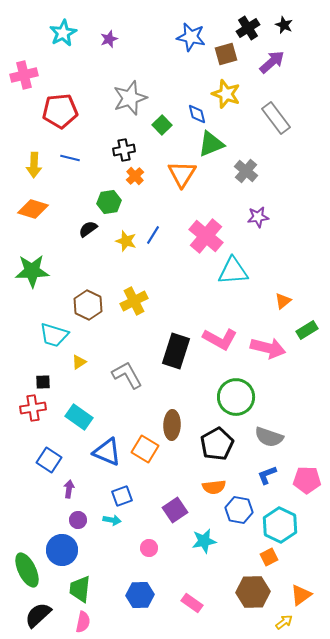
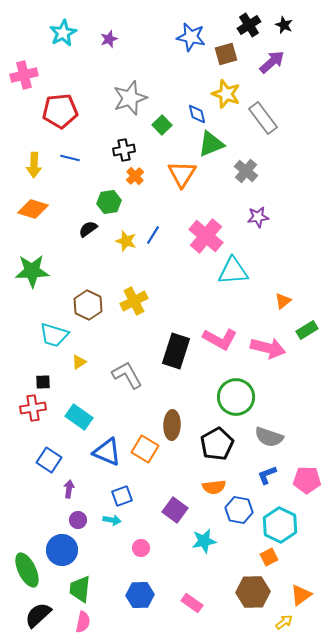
black cross at (248, 28): moved 1 px right, 3 px up
gray rectangle at (276, 118): moved 13 px left
purple square at (175, 510): rotated 20 degrees counterclockwise
pink circle at (149, 548): moved 8 px left
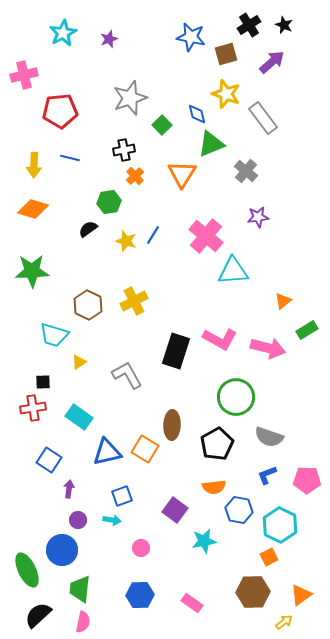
blue triangle at (107, 452): rotated 36 degrees counterclockwise
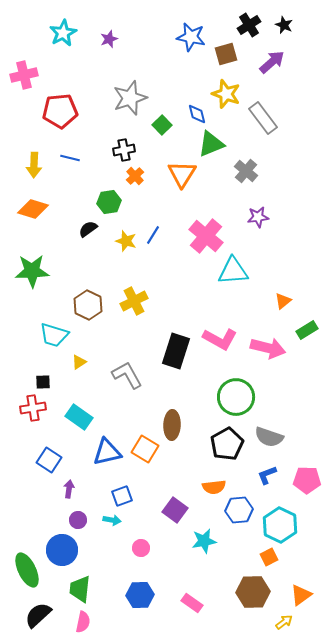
black pentagon at (217, 444): moved 10 px right
blue hexagon at (239, 510): rotated 16 degrees counterclockwise
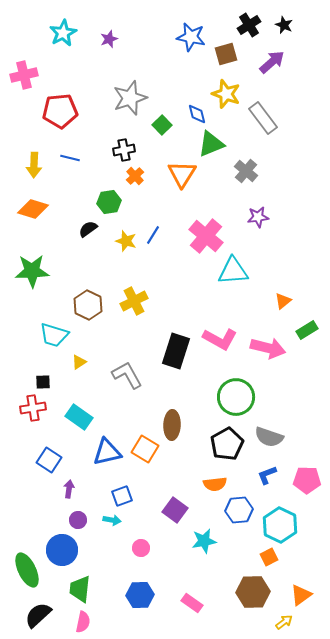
orange semicircle at (214, 487): moved 1 px right, 3 px up
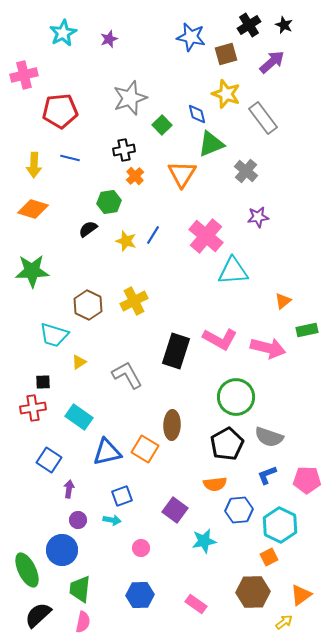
green rectangle at (307, 330): rotated 20 degrees clockwise
pink rectangle at (192, 603): moved 4 px right, 1 px down
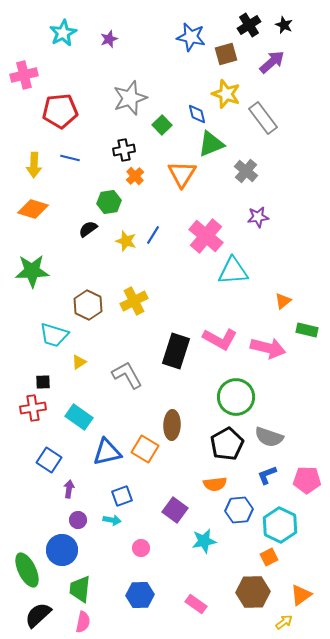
green rectangle at (307, 330): rotated 25 degrees clockwise
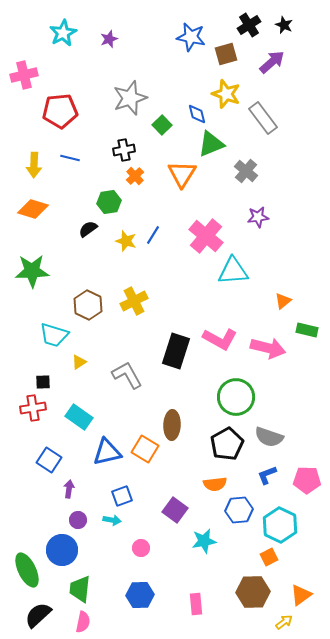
pink rectangle at (196, 604): rotated 50 degrees clockwise
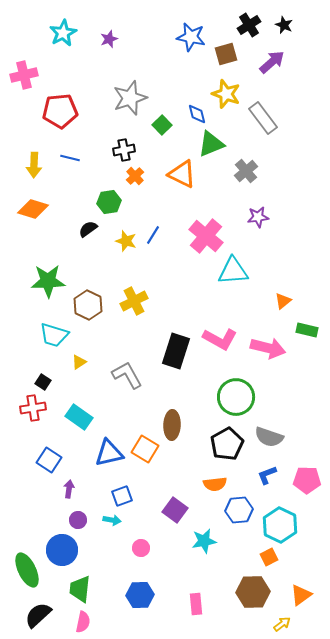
gray cross at (246, 171): rotated 10 degrees clockwise
orange triangle at (182, 174): rotated 36 degrees counterclockwise
green star at (32, 271): moved 16 px right, 10 px down
black square at (43, 382): rotated 35 degrees clockwise
blue triangle at (107, 452): moved 2 px right, 1 px down
yellow arrow at (284, 622): moved 2 px left, 2 px down
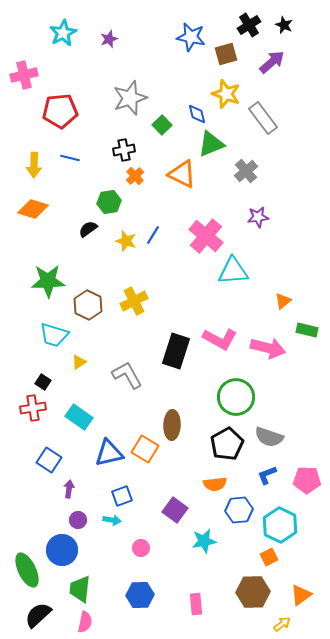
pink semicircle at (83, 622): moved 2 px right
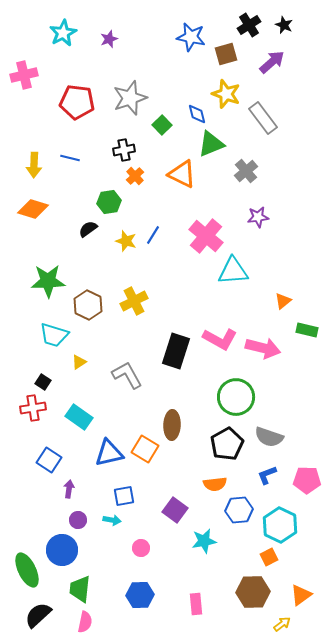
red pentagon at (60, 111): moved 17 px right, 9 px up; rotated 12 degrees clockwise
pink arrow at (268, 348): moved 5 px left
blue square at (122, 496): moved 2 px right; rotated 10 degrees clockwise
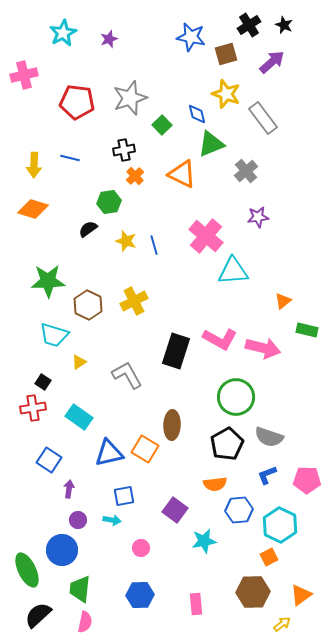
blue line at (153, 235): moved 1 px right, 10 px down; rotated 48 degrees counterclockwise
